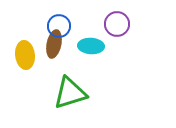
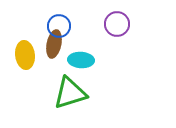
cyan ellipse: moved 10 px left, 14 px down
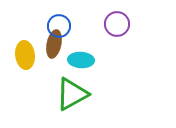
green triangle: moved 2 px right, 1 px down; rotated 12 degrees counterclockwise
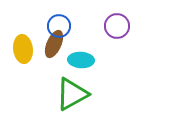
purple circle: moved 2 px down
brown ellipse: rotated 12 degrees clockwise
yellow ellipse: moved 2 px left, 6 px up
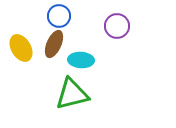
blue circle: moved 10 px up
yellow ellipse: moved 2 px left, 1 px up; rotated 24 degrees counterclockwise
green triangle: rotated 15 degrees clockwise
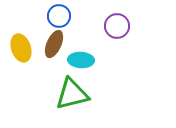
yellow ellipse: rotated 12 degrees clockwise
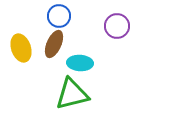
cyan ellipse: moved 1 px left, 3 px down
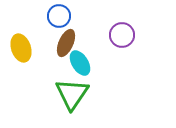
purple circle: moved 5 px right, 9 px down
brown ellipse: moved 12 px right, 1 px up
cyan ellipse: rotated 55 degrees clockwise
green triangle: rotated 42 degrees counterclockwise
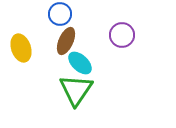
blue circle: moved 1 px right, 2 px up
brown ellipse: moved 2 px up
cyan ellipse: rotated 15 degrees counterclockwise
green triangle: moved 4 px right, 4 px up
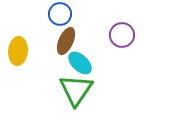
yellow ellipse: moved 3 px left, 3 px down; rotated 24 degrees clockwise
